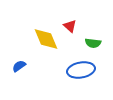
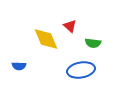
blue semicircle: rotated 144 degrees counterclockwise
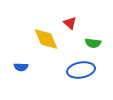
red triangle: moved 3 px up
blue semicircle: moved 2 px right, 1 px down
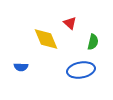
green semicircle: moved 1 px up; rotated 84 degrees counterclockwise
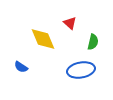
yellow diamond: moved 3 px left
blue semicircle: rotated 32 degrees clockwise
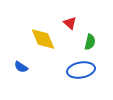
green semicircle: moved 3 px left
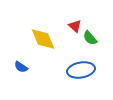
red triangle: moved 5 px right, 3 px down
green semicircle: moved 4 px up; rotated 126 degrees clockwise
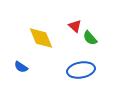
yellow diamond: moved 2 px left, 1 px up
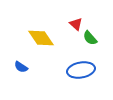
red triangle: moved 1 px right, 2 px up
yellow diamond: rotated 12 degrees counterclockwise
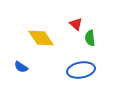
green semicircle: rotated 35 degrees clockwise
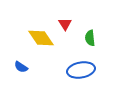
red triangle: moved 11 px left; rotated 16 degrees clockwise
